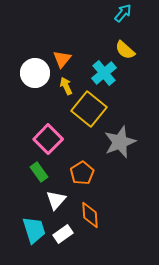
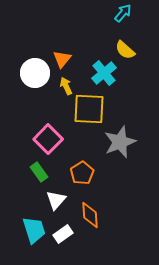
yellow square: rotated 36 degrees counterclockwise
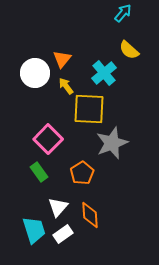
yellow semicircle: moved 4 px right
yellow arrow: rotated 12 degrees counterclockwise
gray star: moved 8 px left, 1 px down
white triangle: moved 2 px right, 7 px down
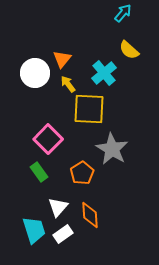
yellow arrow: moved 2 px right, 2 px up
gray star: moved 6 px down; rotated 20 degrees counterclockwise
